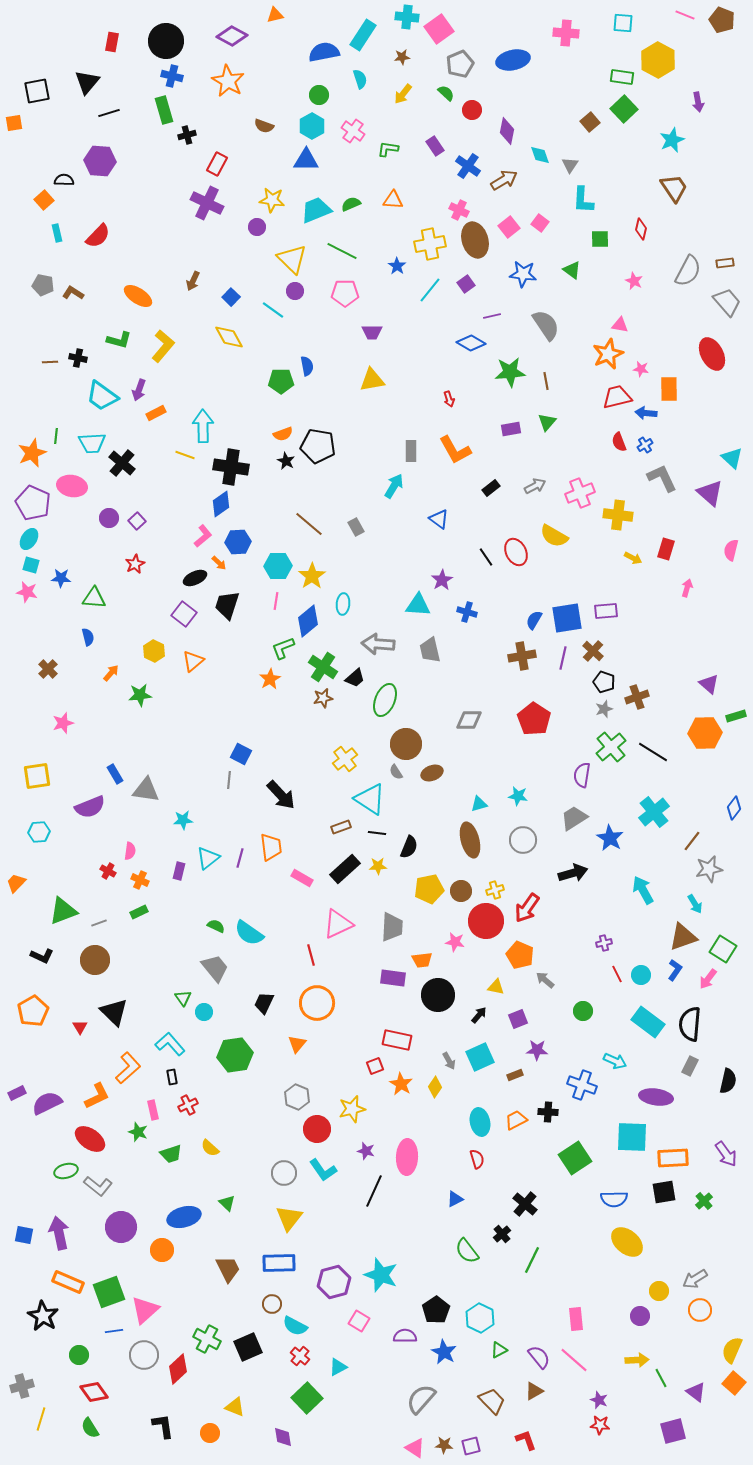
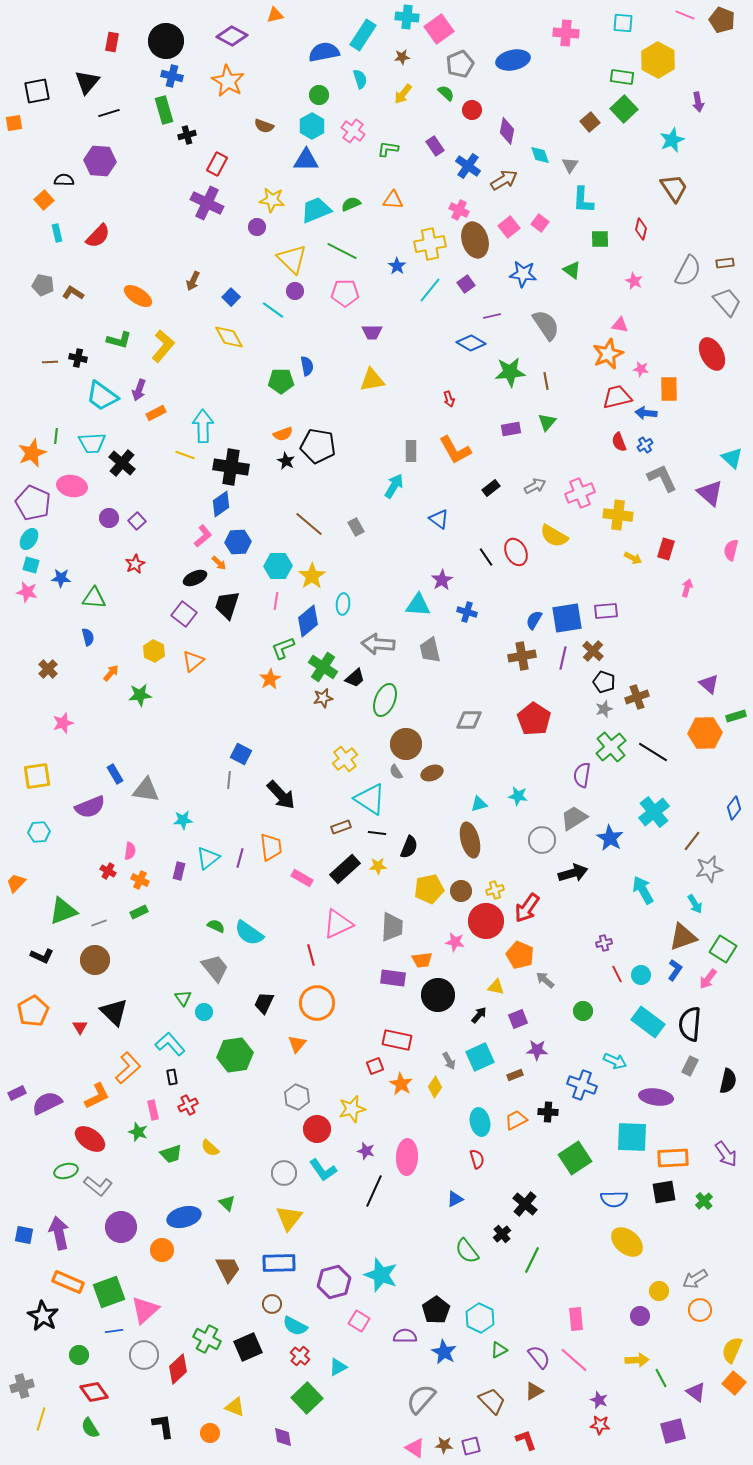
gray circle at (523, 840): moved 19 px right
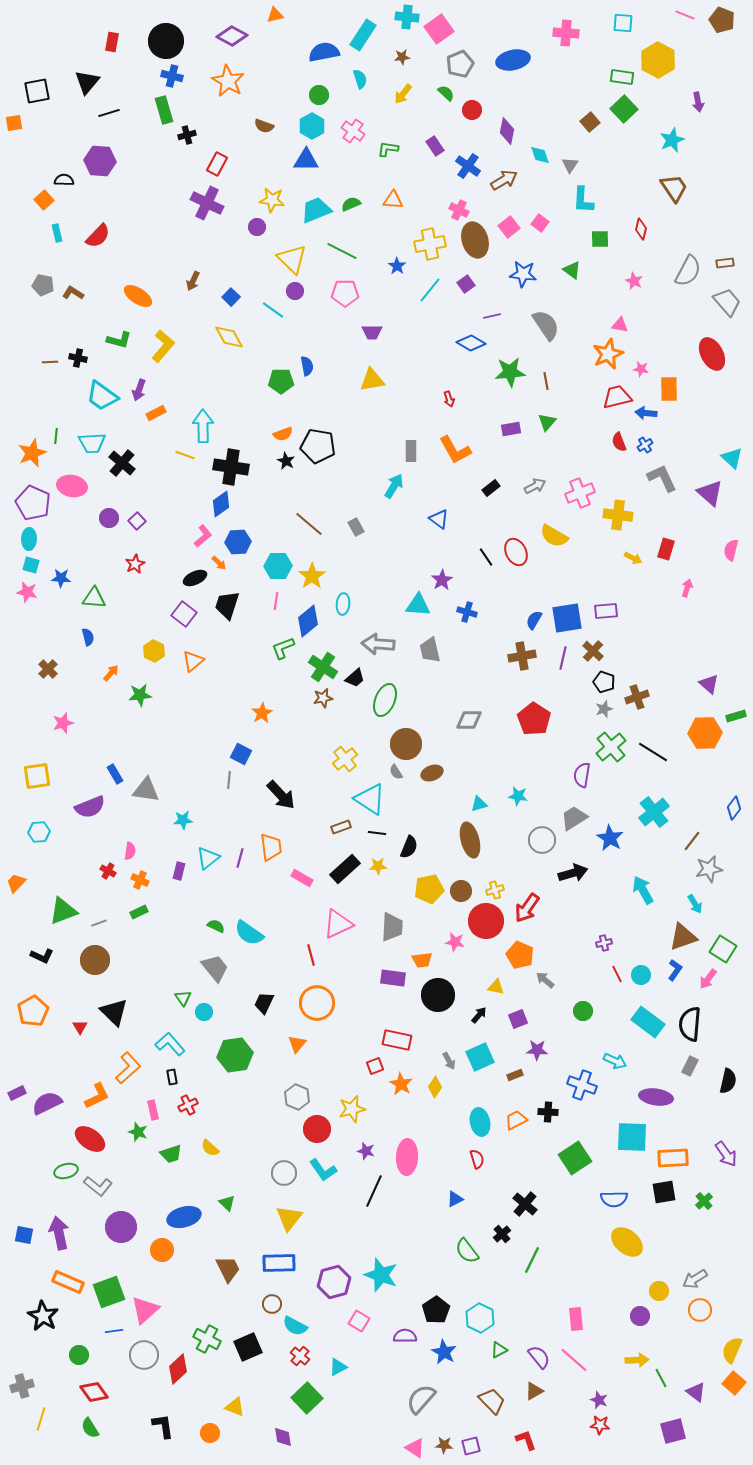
cyan ellipse at (29, 539): rotated 30 degrees counterclockwise
orange star at (270, 679): moved 8 px left, 34 px down
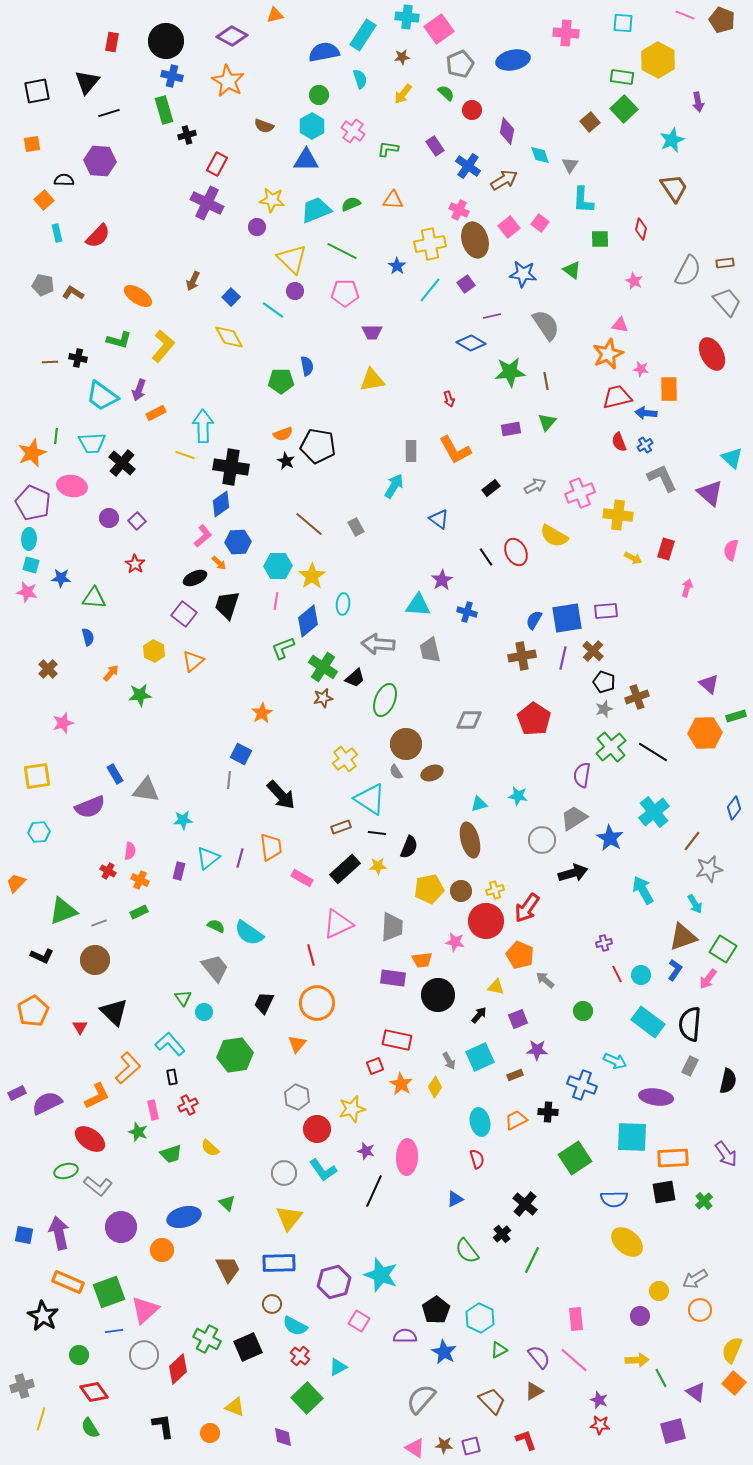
orange square at (14, 123): moved 18 px right, 21 px down
red star at (135, 564): rotated 12 degrees counterclockwise
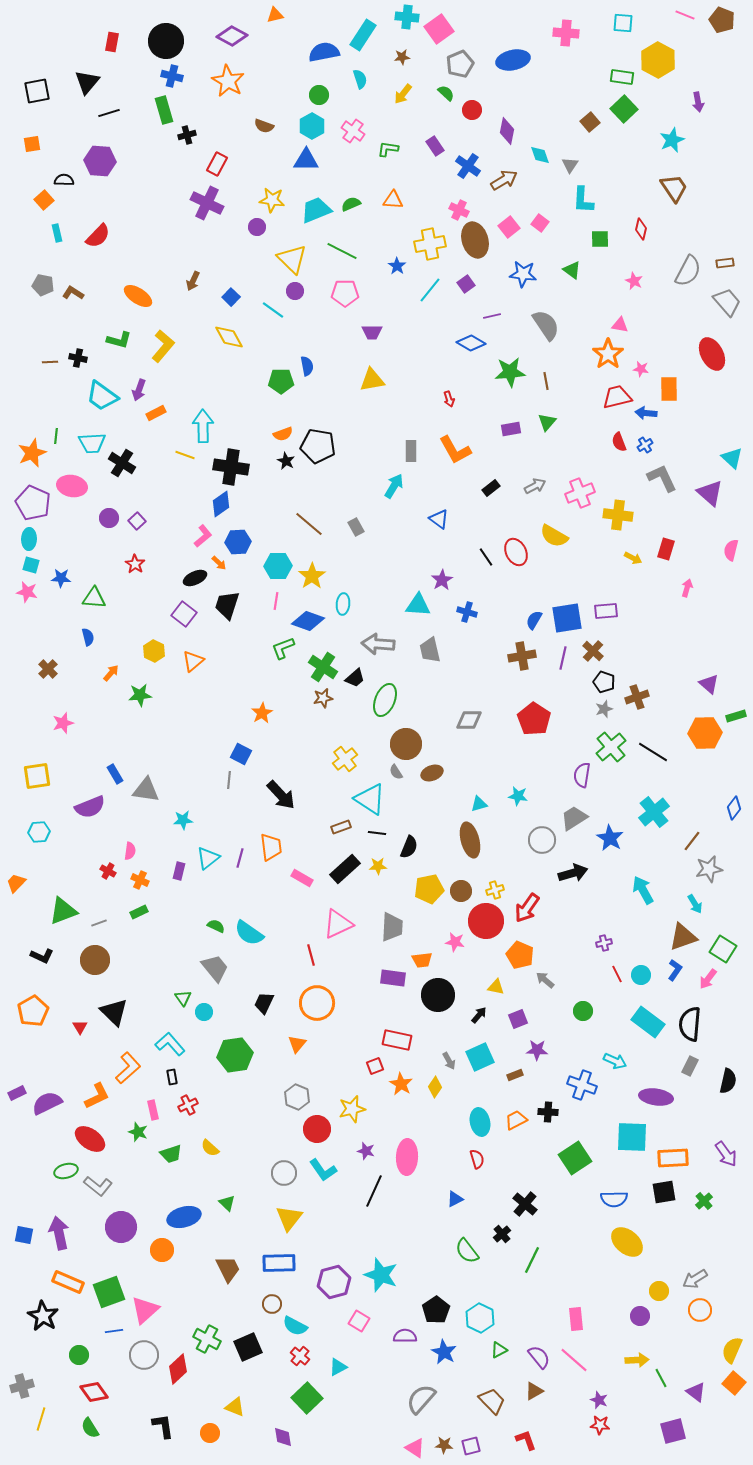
orange star at (608, 354): rotated 12 degrees counterclockwise
black cross at (122, 463): rotated 8 degrees counterclockwise
blue diamond at (308, 621): rotated 60 degrees clockwise
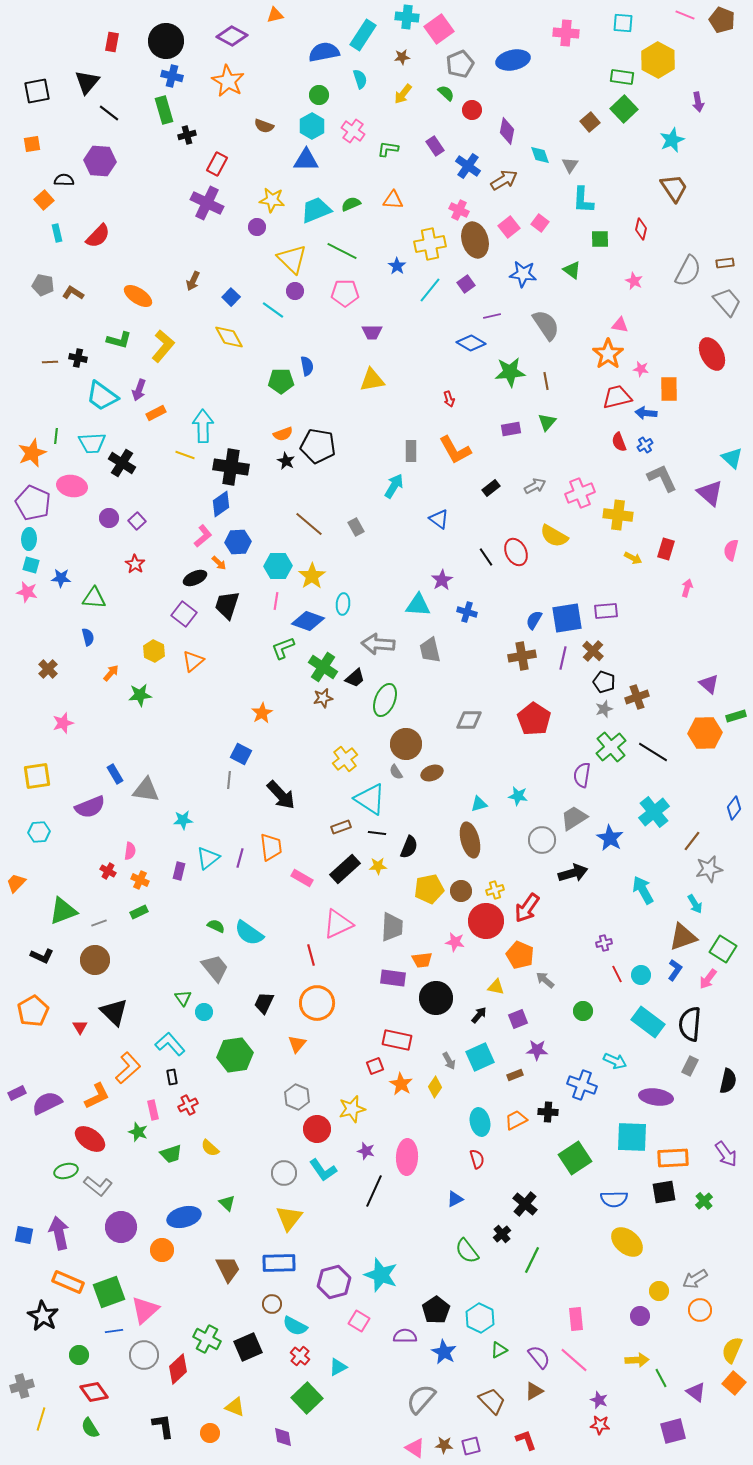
black line at (109, 113): rotated 55 degrees clockwise
black circle at (438, 995): moved 2 px left, 3 px down
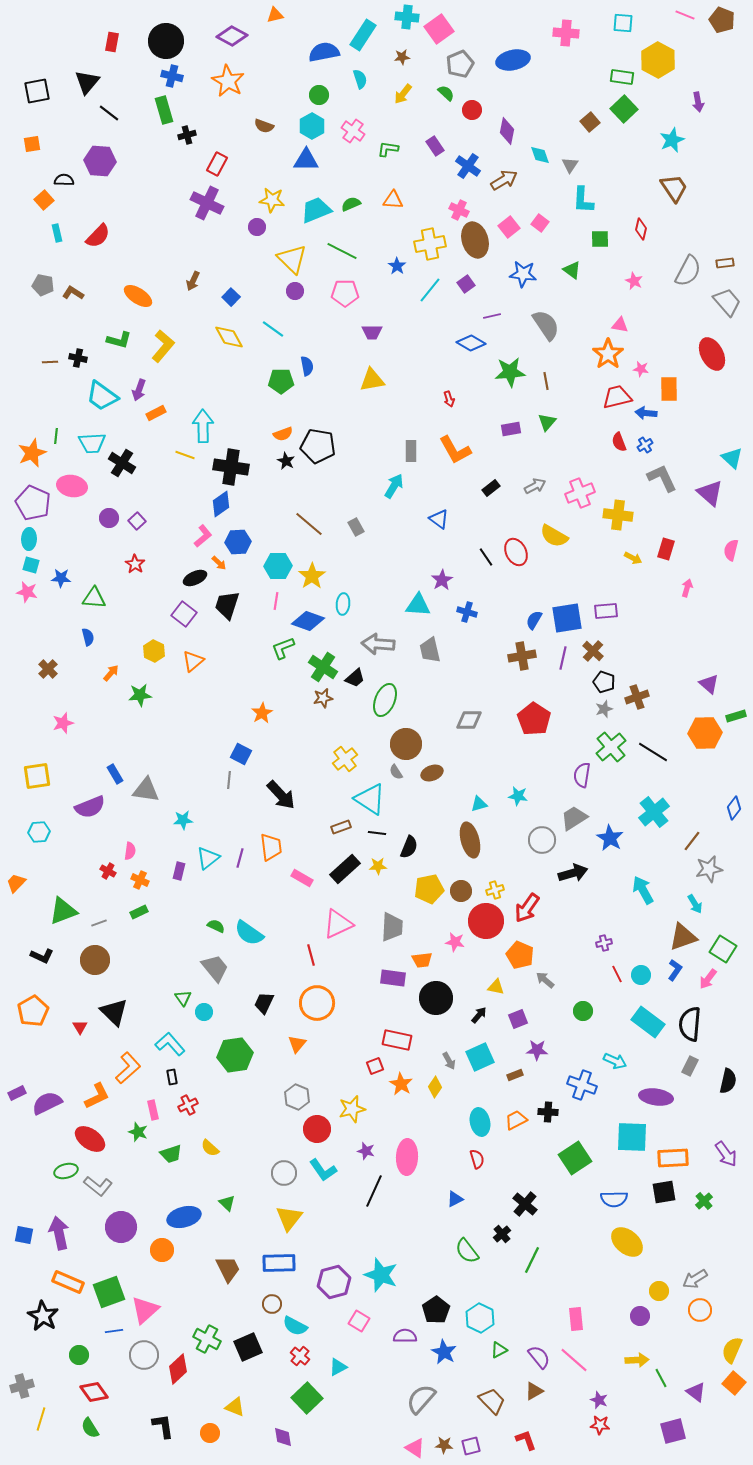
cyan line at (273, 310): moved 19 px down
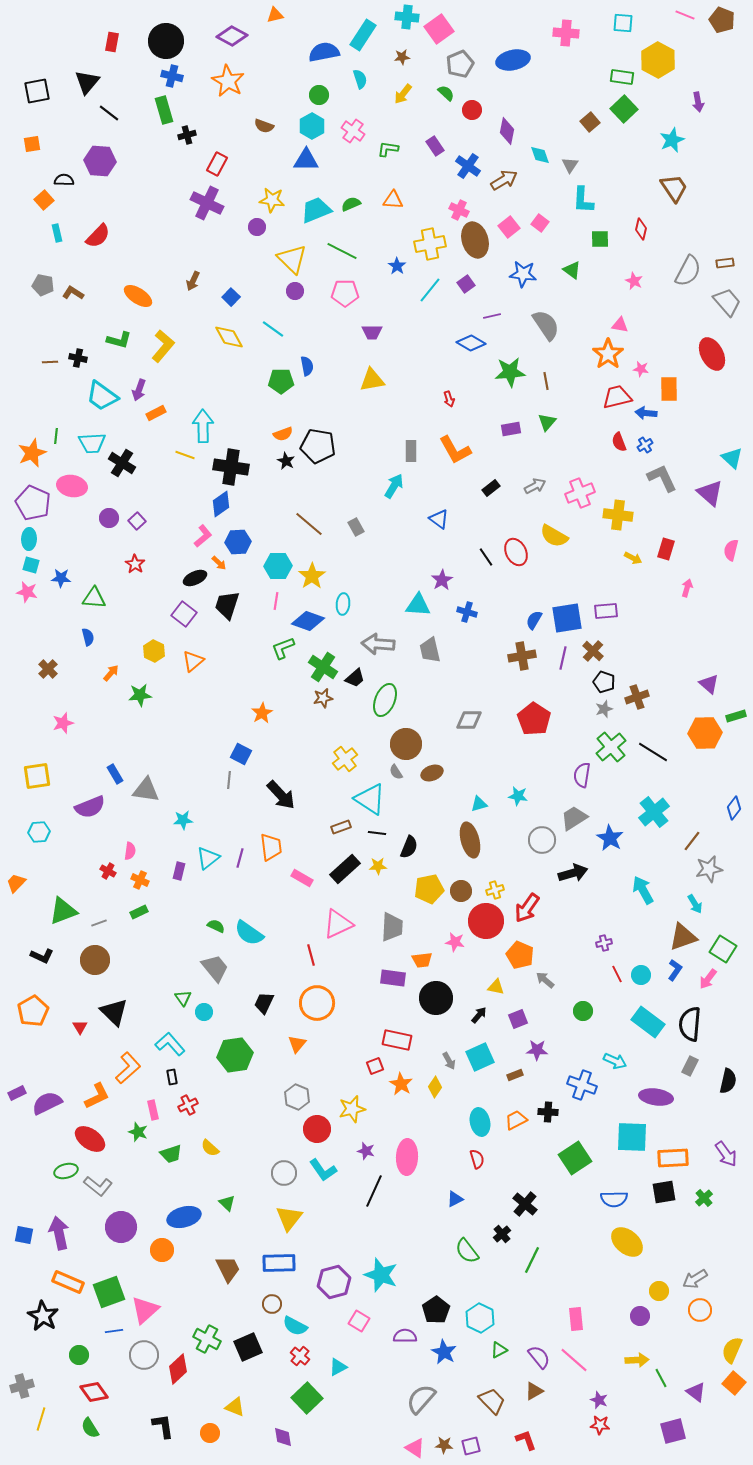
green cross at (704, 1201): moved 3 px up
